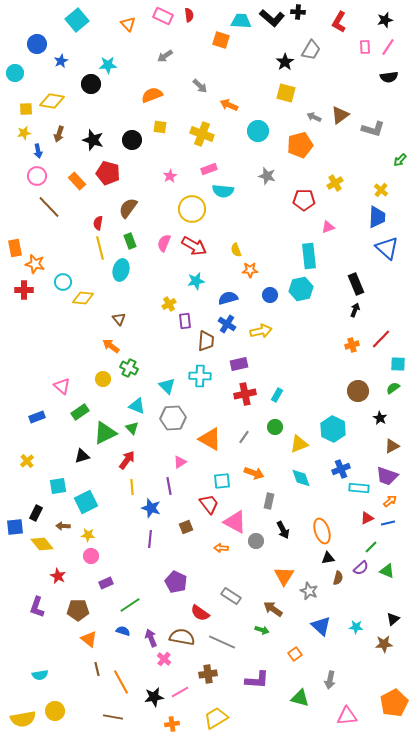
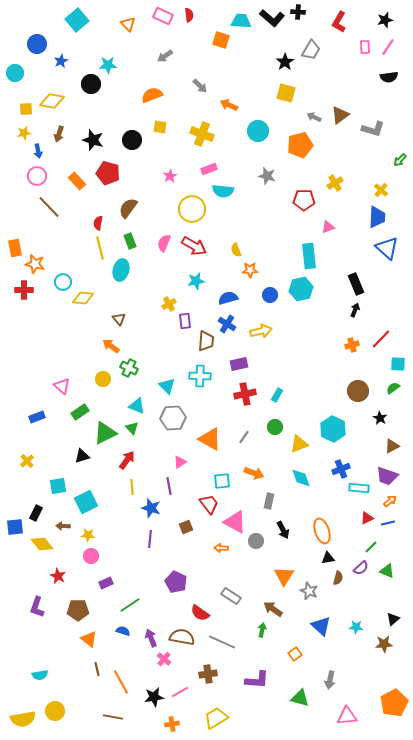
green arrow at (262, 630): rotated 96 degrees counterclockwise
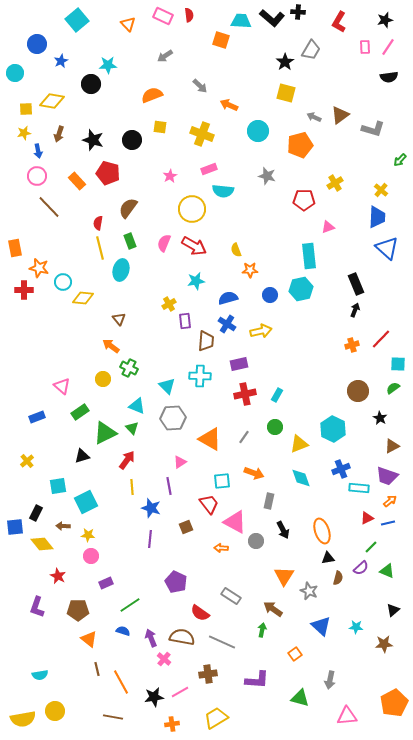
orange star at (35, 264): moved 4 px right, 4 px down
black triangle at (393, 619): moved 9 px up
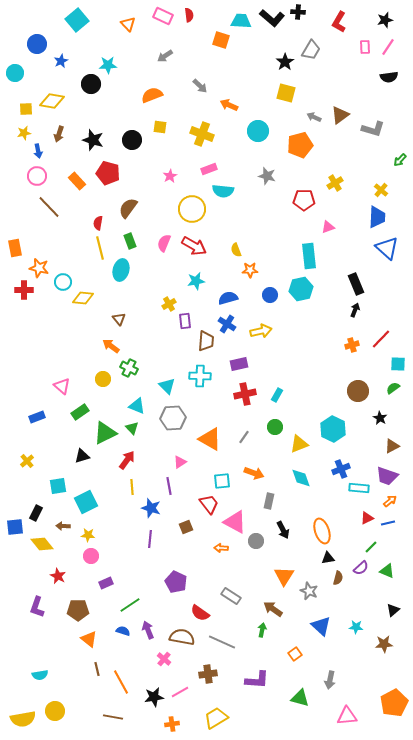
purple arrow at (151, 638): moved 3 px left, 8 px up
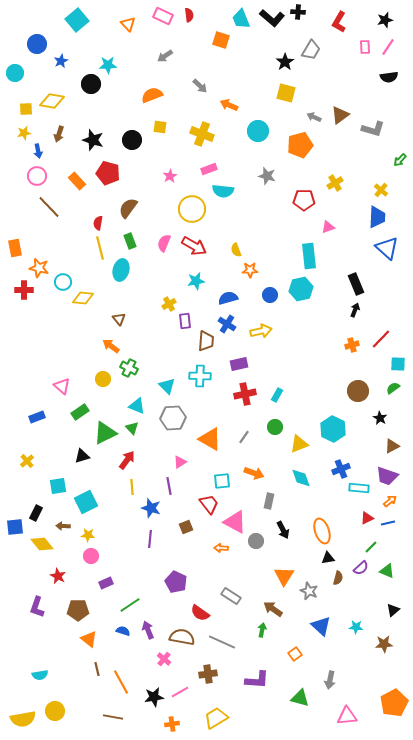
cyan trapezoid at (241, 21): moved 2 px up; rotated 115 degrees counterclockwise
